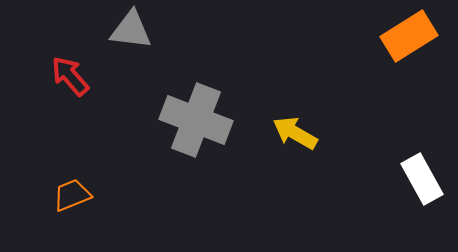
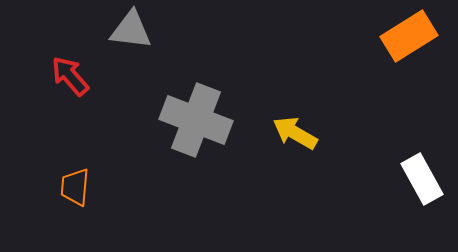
orange trapezoid: moved 3 px right, 8 px up; rotated 63 degrees counterclockwise
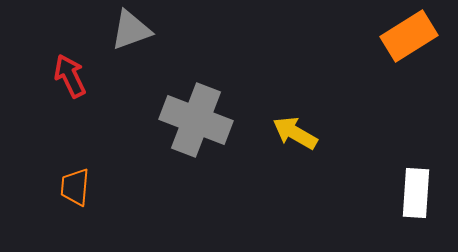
gray triangle: rotated 27 degrees counterclockwise
red arrow: rotated 15 degrees clockwise
white rectangle: moved 6 px left, 14 px down; rotated 33 degrees clockwise
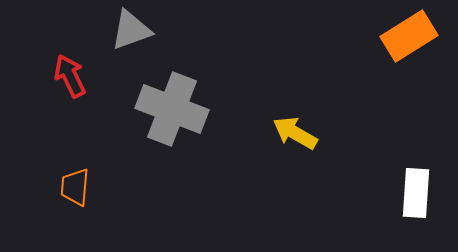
gray cross: moved 24 px left, 11 px up
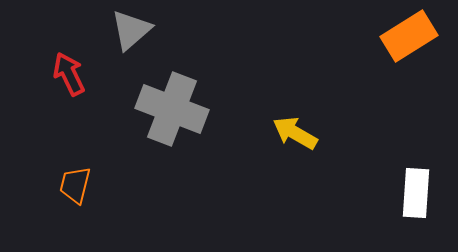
gray triangle: rotated 21 degrees counterclockwise
red arrow: moved 1 px left, 2 px up
orange trapezoid: moved 2 px up; rotated 9 degrees clockwise
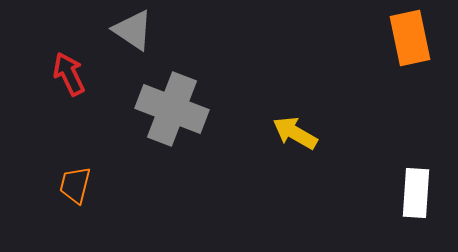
gray triangle: moved 2 px right; rotated 45 degrees counterclockwise
orange rectangle: moved 1 px right, 2 px down; rotated 70 degrees counterclockwise
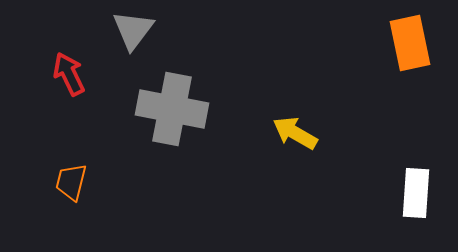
gray triangle: rotated 33 degrees clockwise
orange rectangle: moved 5 px down
gray cross: rotated 10 degrees counterclockwise
orange trapezoid: moved 4 px left, 3 px up
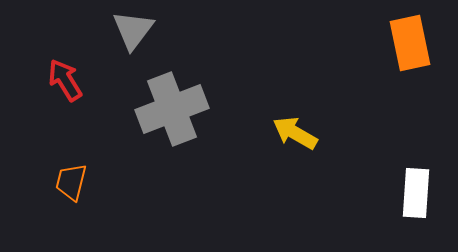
red arrow: moved 4 px left, 6 px down; rotated 6 degrees counterclockwise
gray cross: rotated 32 degrees counterclockwise
